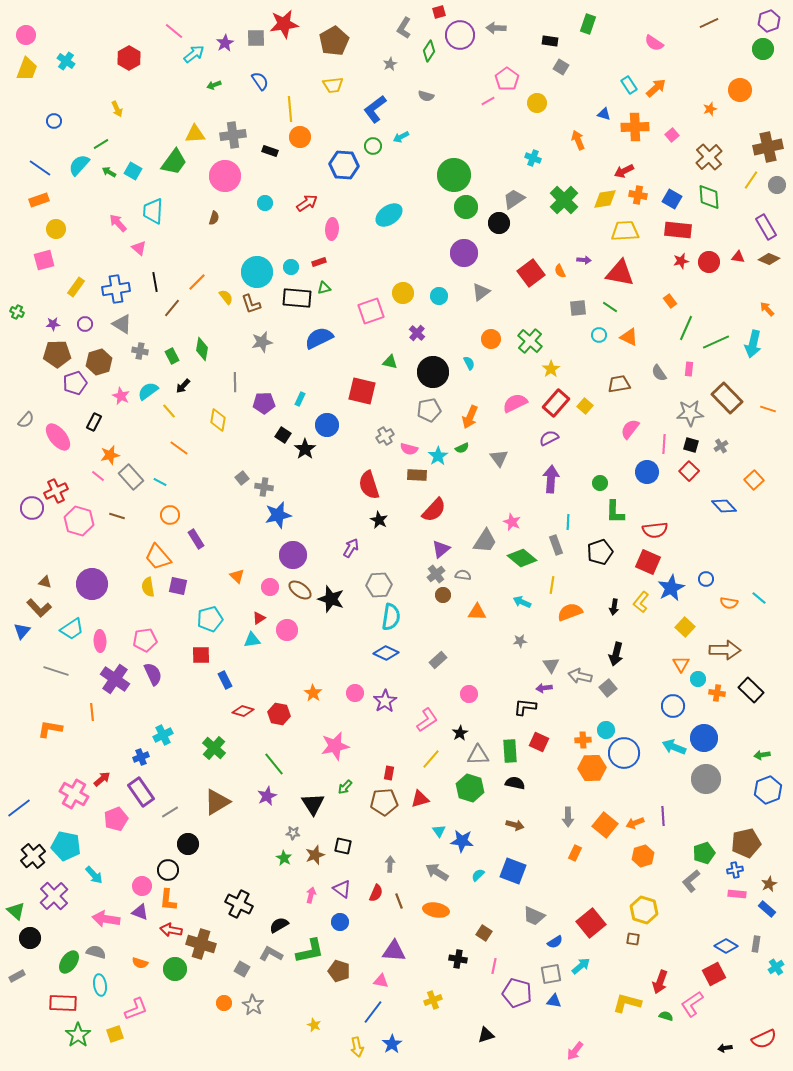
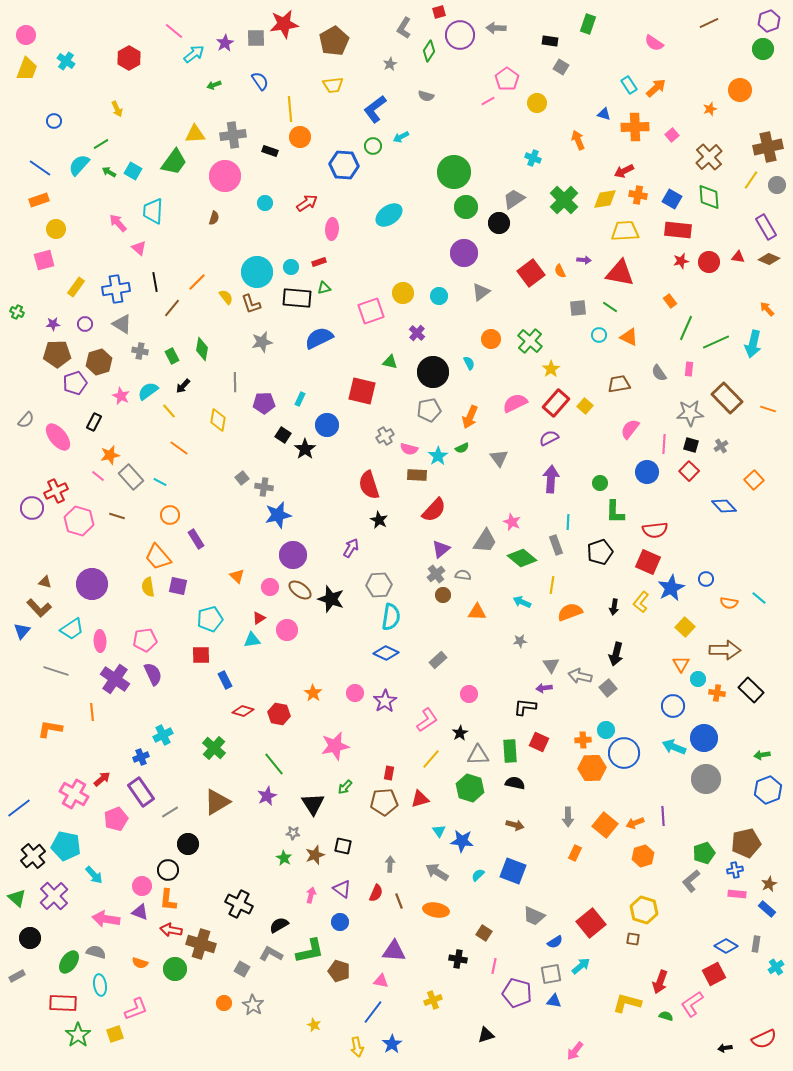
green circle at (454, 175): moved 3 px up
green triangle at (16, 911): moved 1 px right, 13 px up
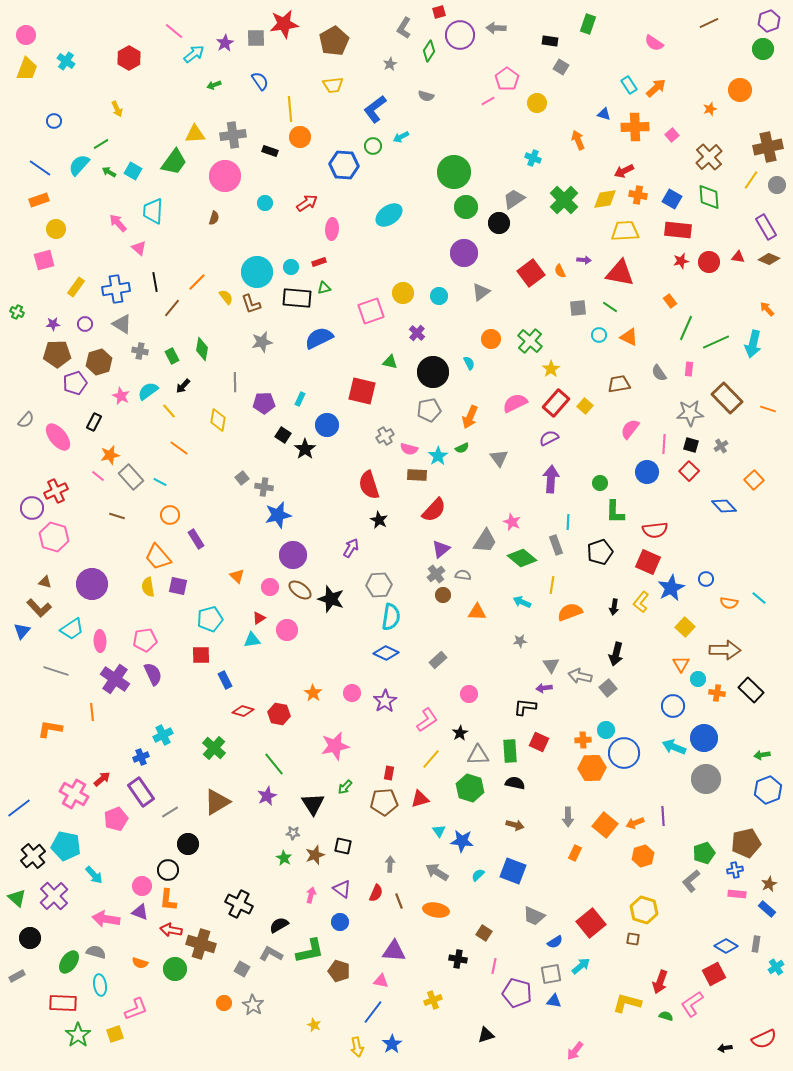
pink hexagon at (79, 521): moved 25 px left, 16 px down
pink circle at (355, 693): moved 3 px left
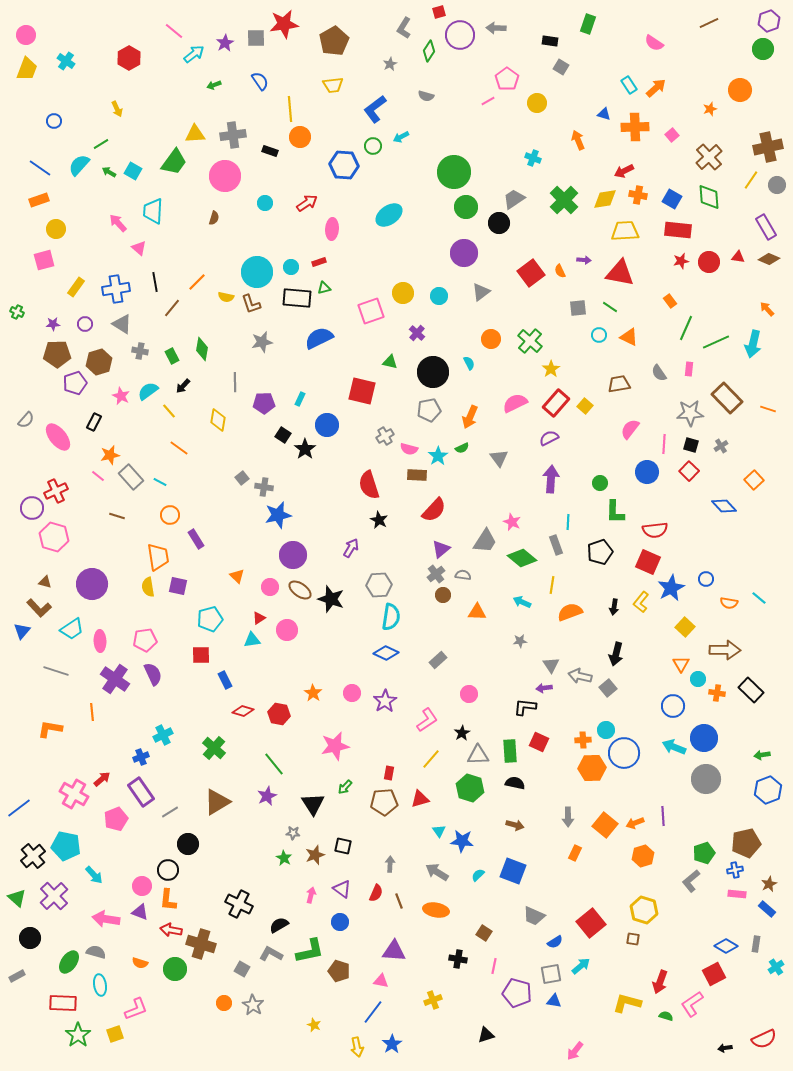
yellow semicircle at (226, 297): rotated 140 degrees clockwise
orange trapezoid at (158, 557): rotated 148 degrees counterclockwise
black star at (460, 733): moved 2 px right
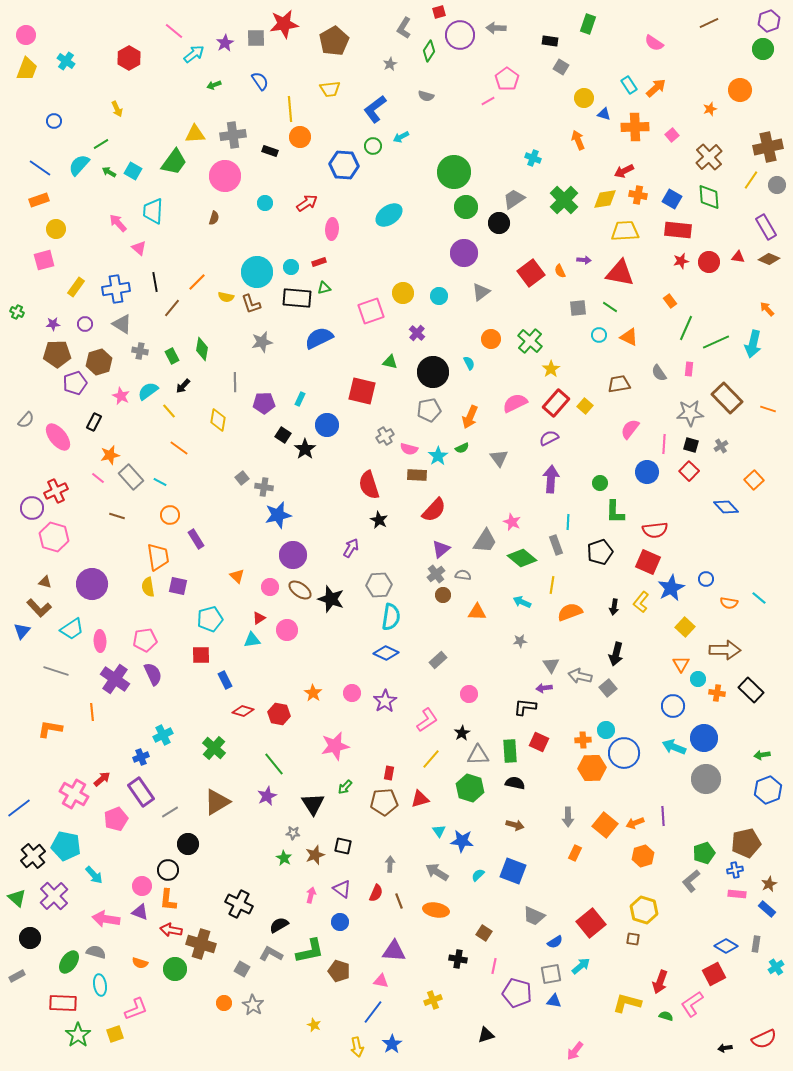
yellow trapezoid at (333, 85): moved 3 px left, 4 px down
yellow circle at (537, 103): moved 47 px right, 5 px up
pink line at (98, 476): moved 2 px down
blue diamond at (724, 506): moved 2 px right, 1 px down
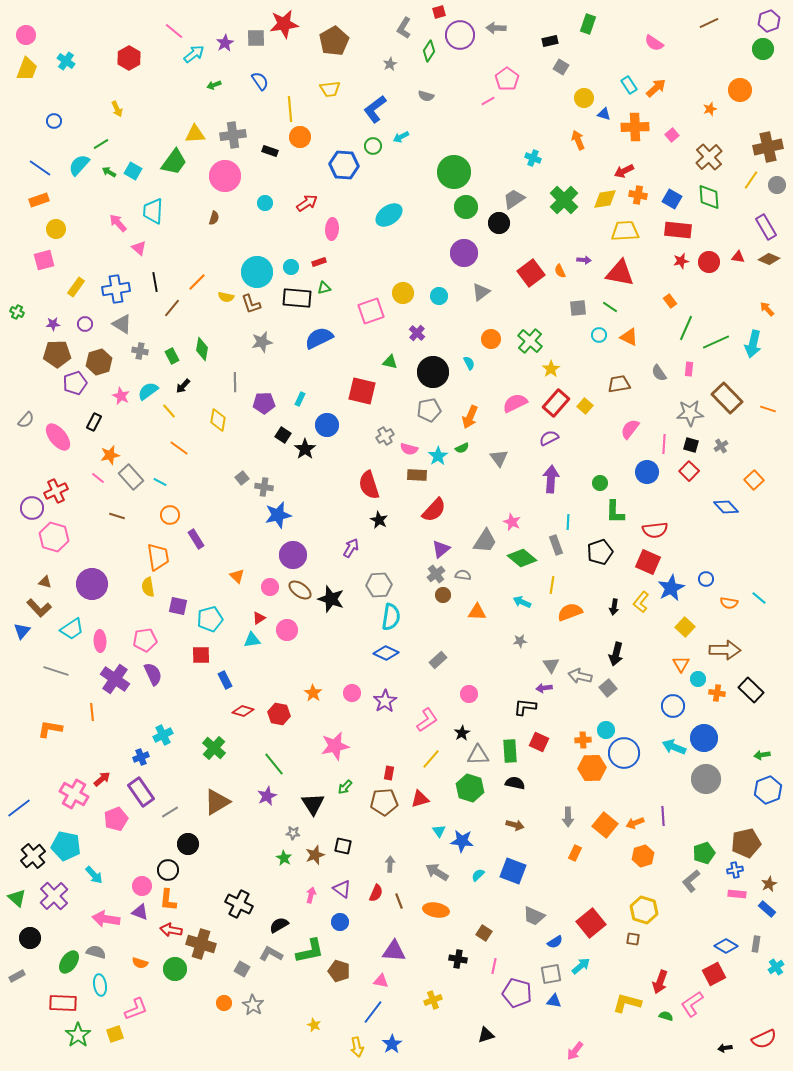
black rectangle at (550, 41): rotated 21 degrees counterclockwise
purple square at (178, 586): moved 20 px down
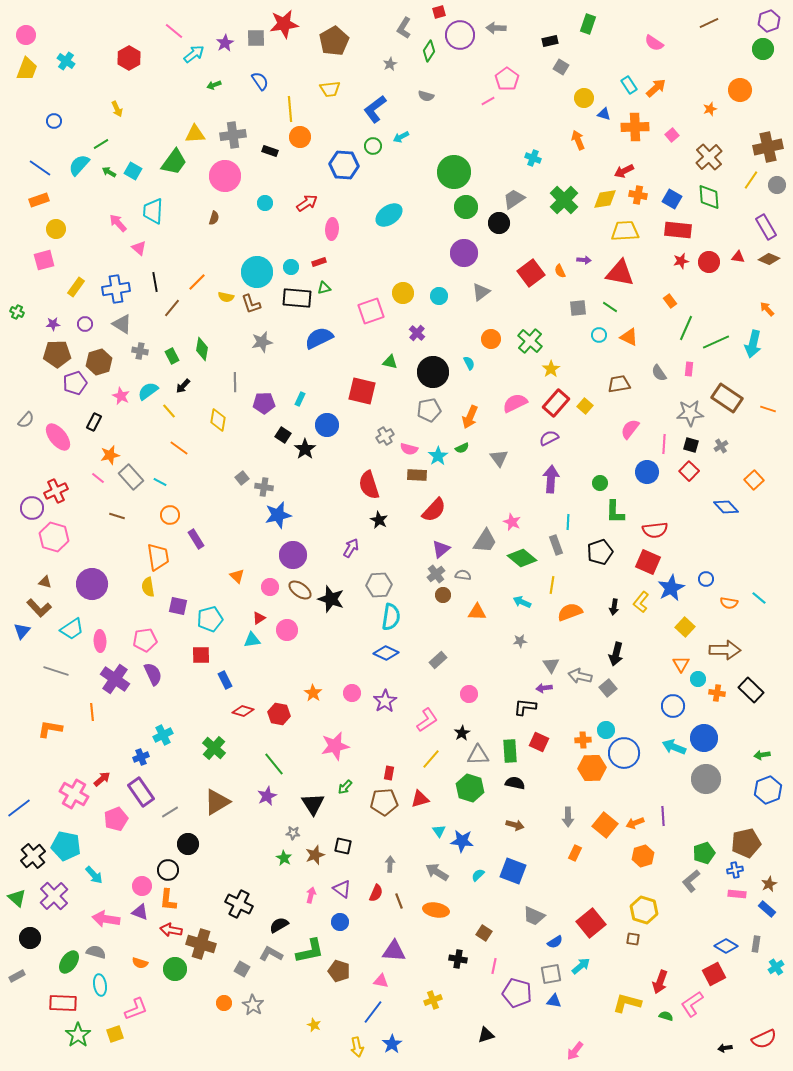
brown rectangle at (727, 398): rotated 12 degrees counterclockwise
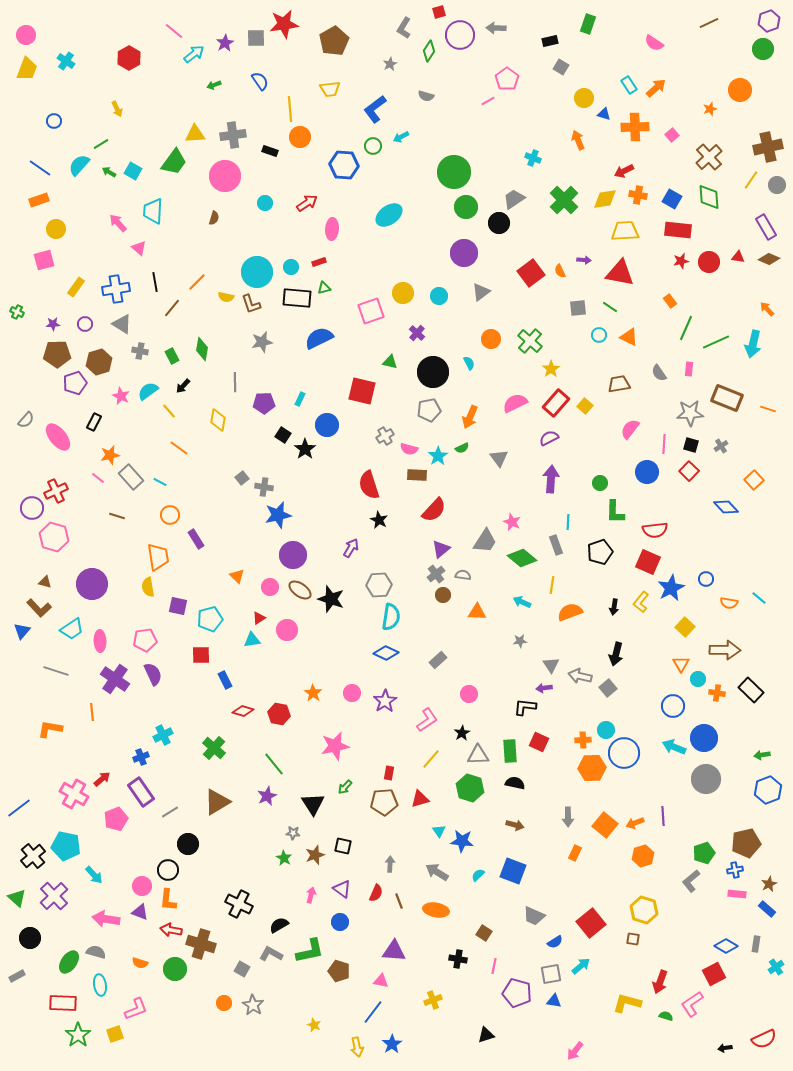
brown rectangle at (727, 398): rotated 12 degrees counterclockwise
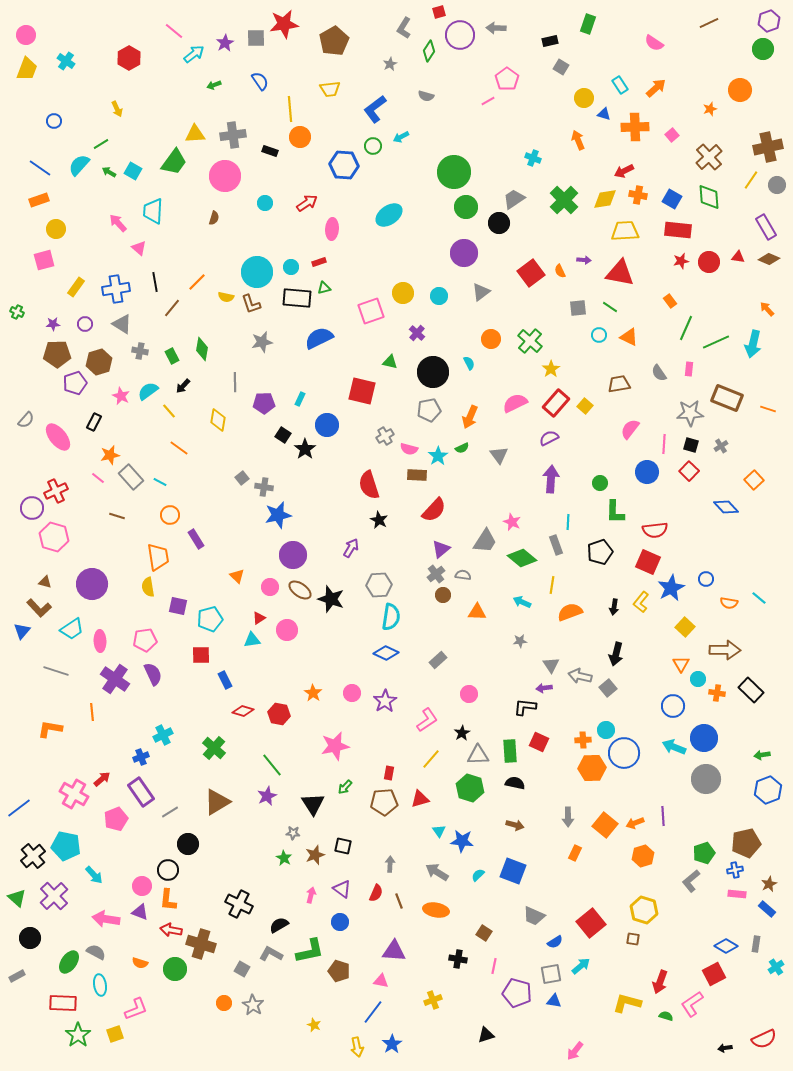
cyan rectangle at (629, 85): moved 9 px left
gray triangle at (499, 458): moved 3 px up
green line at (274, 764): moved 2 px left, 1 px down
gray semicircle at (96, 952): rotated 12 degrees clockwise
